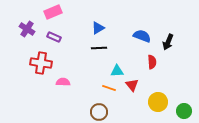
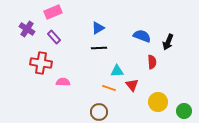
purple rectangle: rotated 24 degrees clockwise
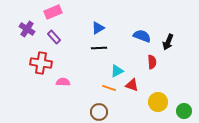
cyan triangle: rotated 24 degrees counterclockwise
red triangle: rotated 32 degrees counterclockwise
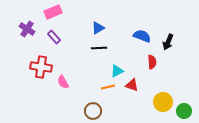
red cross: moved 4 px down
pink semicircle: rotated 120 degrees counterclockwise
orange line: moved 1 px left, 1 px up; rotated 32 degrees counterclockwise
yellow circle: moved 5 px right
brown circle: moved 6 px left, 1 px up
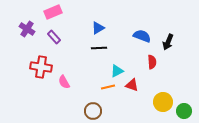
pink semicircle: moved 1 px right
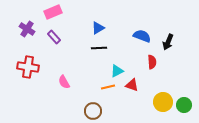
red cross: moved 13 px left
green circle: moved 6 px up
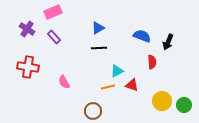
yellow circle: moved 1 px left, 1 px up
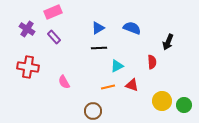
blue semicircle: moved 10 px left, 8 px up
cyan triangle: moved 5 px up
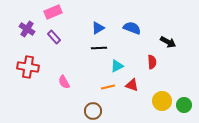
black arrow: rotated 84 degrees counterclockwise
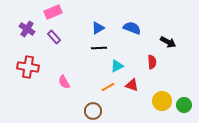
orange line: rotated 16 degrees counterclockwise
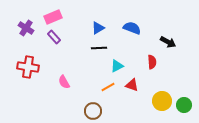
pink rectangle: moved 5 px down
purple cross: moved 1 px left, 1 px up
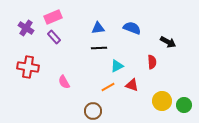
blue triangle: rotated 24 degrees clockwise
